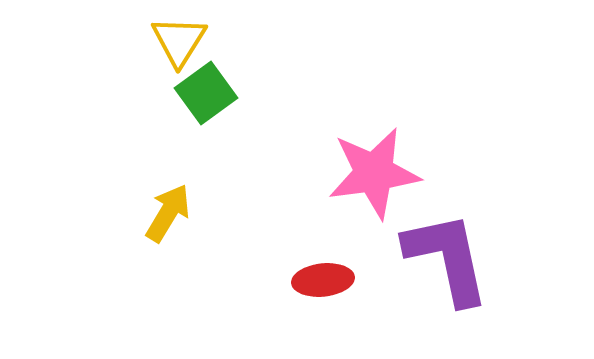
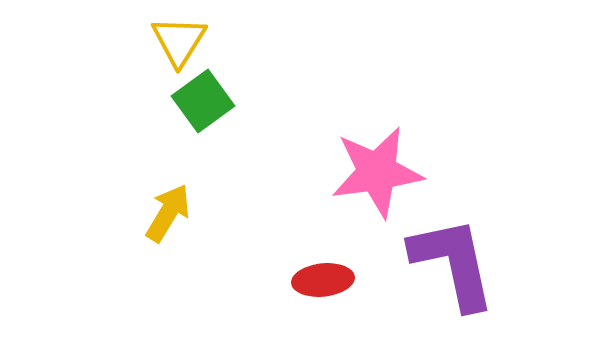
green square: moved 3 px left, 8 px down
pink star: moved 3 px right, 1 px up
purple L-shape: moved 6 px right, 5 px down
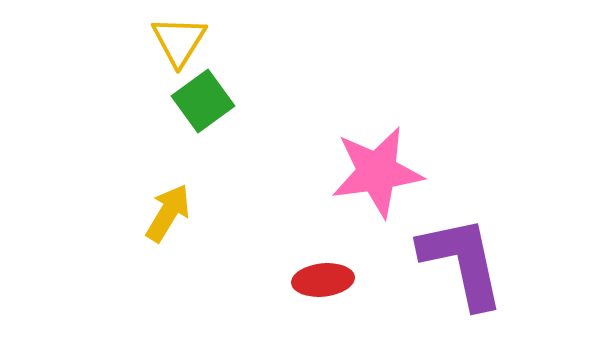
purple L-shape: moved 9 px right, 1 px up
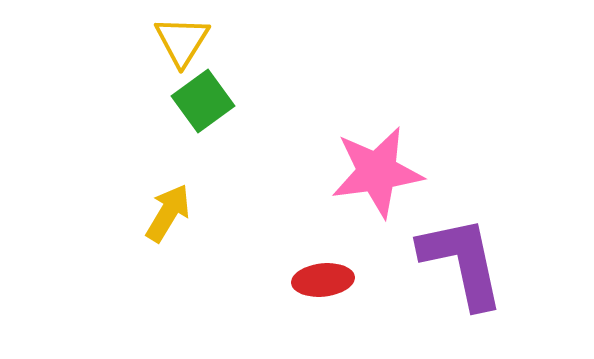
yellow triangle: moved 3 px right
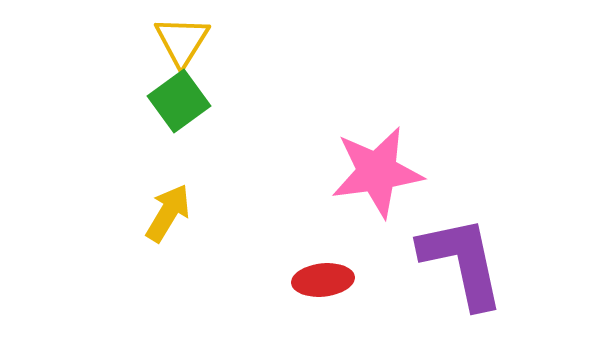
green square: moved 24 px left
